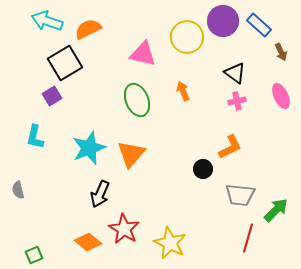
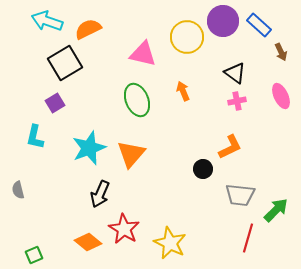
purple square: moved 3 px right, 7 px down
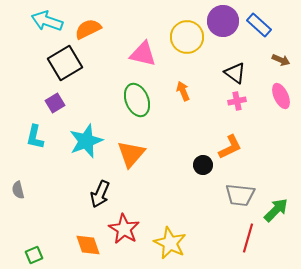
brown arrow: moved 8 px down; rotated 42 degrees counterclockwise
cyan star: moved 3 px left, 7 px up
black circle: moved 4 px up
orange diamond: moved 3 px down; rotated 32 degrees clockwise
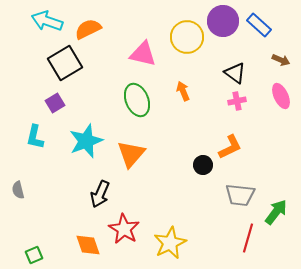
green arrow: moved 2 px down; rotated 8 degrees counterclockwise
yellow star: rotated 20 degrees clockwise
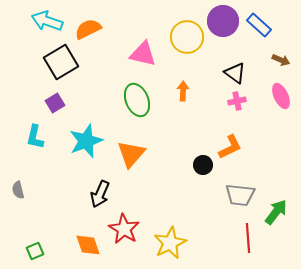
black square: moved 4 px left, 1 px up
orange arrow: rotated 24 degrees clockwise
red line: rotated 20 degrees counterclockwise
green square: moved 1 px right, 4 px up
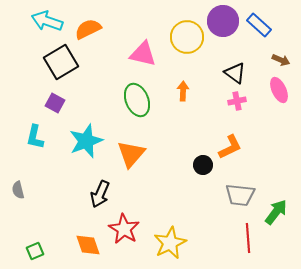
pink ellipse: moved 2 px left, 6 px up
purple square: rotated 30 degrees counterclockwise
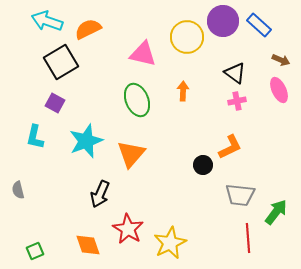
red star: moved 4 px right
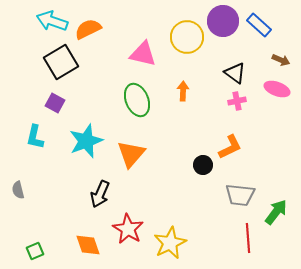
cyan arrow: moved 5 px right
pink ellipse: moved 2 px left, 1 px up; rotated 45 degrees counterclockwise
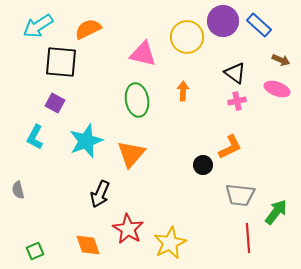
cyan arrow: moved 14 px left, 5 px down; rotated 52 degrees counterclockwise
black square: rotated 36 degrees clockwise
green ellipse: rotated 12 degrees clockwise
cyan L-shape: rotated 15 degrees clockwise
